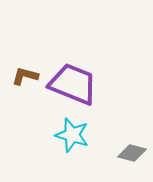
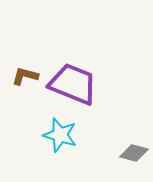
cyan star: moved 12 px left
gray diamond: moved 2 px right
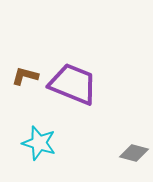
cyan star: moved 21 px left, 8 px down
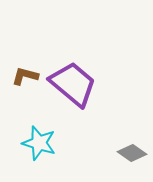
purple trapezoid: rotated 18 degrees clockwise
gray diamond: moved 2 px left; rotated 20 degrees clockwise
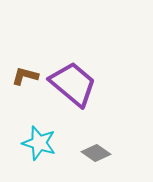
gray diamond: moved 36 px left
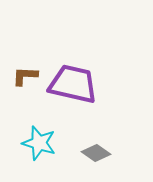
brown L-shape: rotated 12 degrees counterclockwise
purple trapezoid: rotated 27 degrees counterclockwise
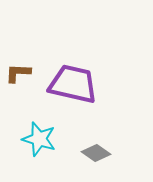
brown L-shape: moved 7 px left, 3 px up
cyan star: moved 4 px up
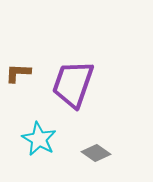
purple trapezoid: rotated 84 degrees counterclockwise
cyan star: rotated 12 degrees clockwise
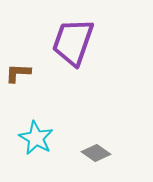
purple trapezoid: moved 42 px up
cyan star: moved 3 px left, 1 px up
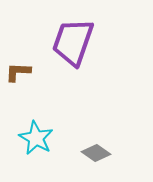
brown L-shape: moved 1 px up
